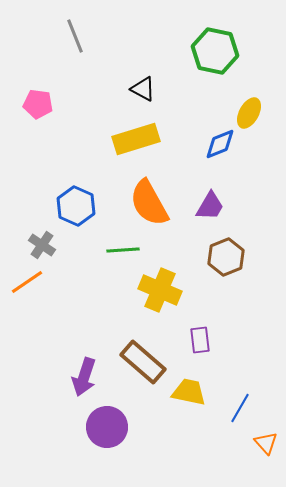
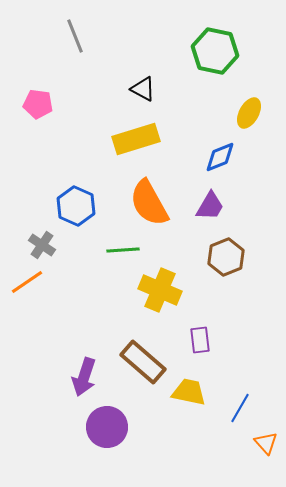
blue diamond: moved 13 px down
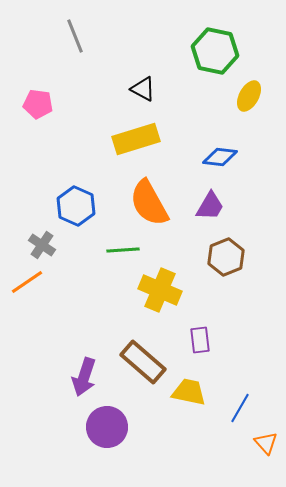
yellow ellipse: moved 17 px up
blue diamond: rotated 28 degrees clockwise
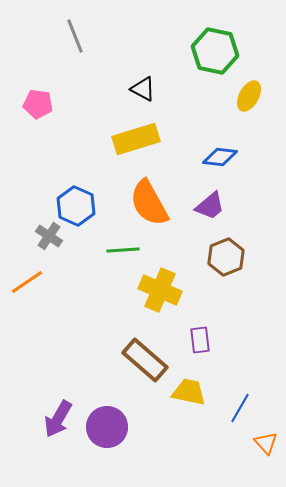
purple trapezoid: rotated 20 degrees clockwise
gray cross: moved 7 px right, 9 px up
brown rectangle: moved 2 px right, 2 px up
purple arrow: moved 26 px left, 42 px down; rotated 12 degrees clockwise
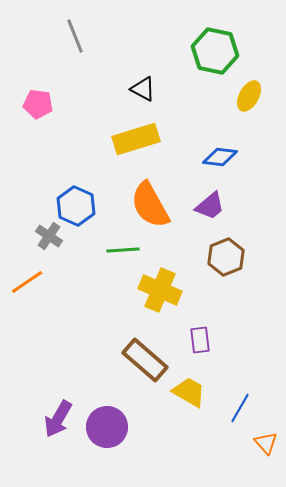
orange semicircle: moved 1 px right, 2 px down
yellow trapezoid: rotated 18 degrees clockwise
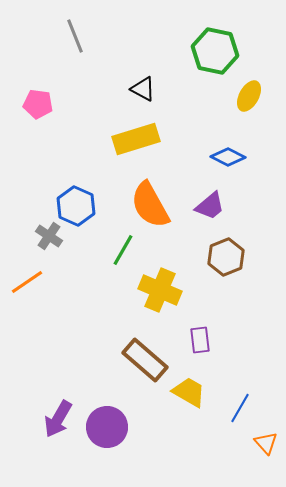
blue diamond: moved 8 px right; rotated 20 degrees clockwise
green line: rotated 56 degrees counterclockwise
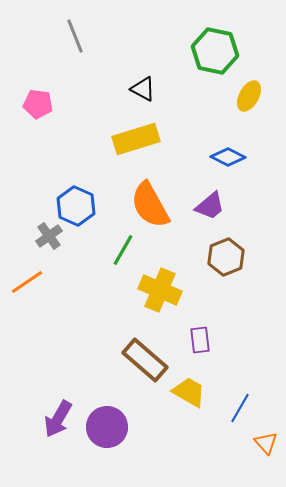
gray cross: rotated 20 degrees clockwise
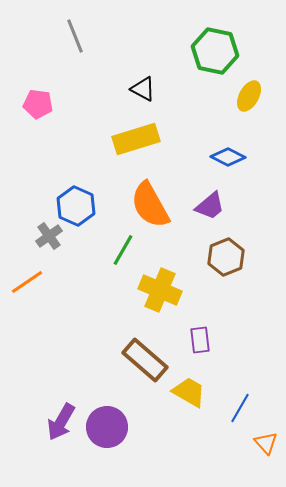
purple arrow: moved 3 px right, 3 px down
